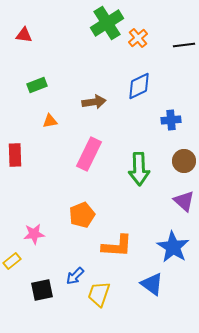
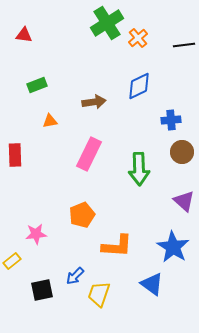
brown circle: moved 2 px left, 9 px up
pink star: moved 2 px right
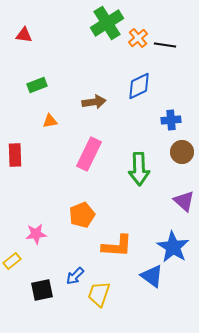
black line: moved 19 px left; rotated 15 degrees clockwise
blue triangle: moved 8 px up
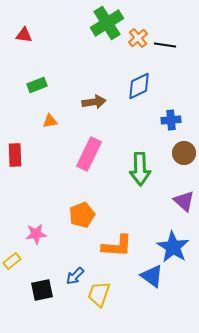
brown circle: moved 2 px right, 1 px down
green arrow: moved 1 px right
